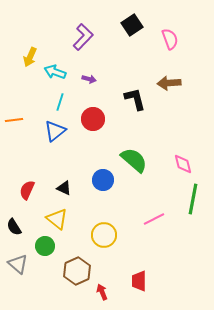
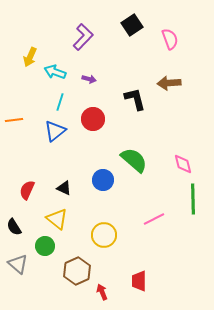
green line: rotated 12 degrees counterclockwise
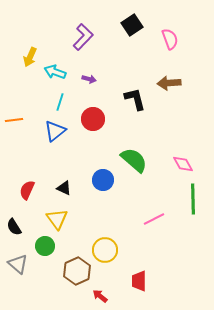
pink diamond: rotated 15 degrees counterclockwise
yellow triangle: rotated 15 degrees clockwise
yellow circle: moved 1 px right, 15 px down
red arrow: moved 2 px left, 4 px down; rotated 28 degrees counterclockwise
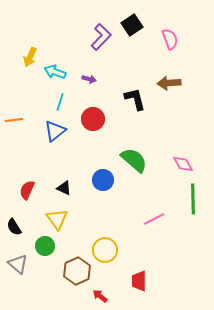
purple L-shape: moved 18 px right
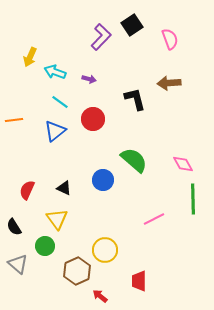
cyan line: rotated 72 degrees counterclockwise
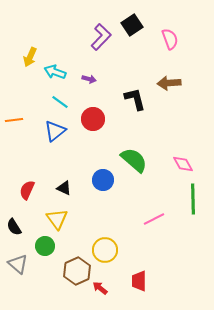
red arrow: moved 8 px up
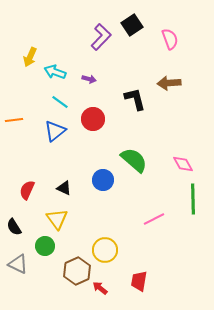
gray triangle: rotated 15 degrees counterclockwise
red trapezoid: rotated 10 degrees clockwise
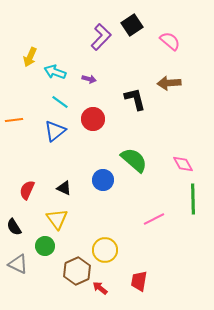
pink semicircle: moved 2 px down; rotated 30 degrees counterclockwise
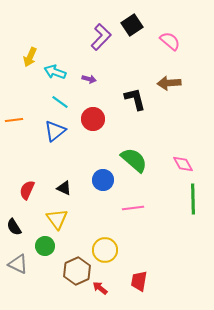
pink line: moved 21 px left, 11 px up; rotated 20 degrees clockwise
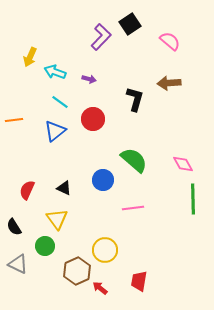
black square: moved 2 px left, 1 px up
black L-shape: rotated 30 degrees clockwise
